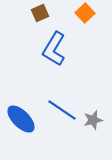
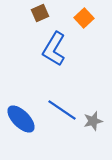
orange square: moved 1 px left, 5 px down
gray star: moved 1 px down
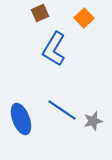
blue ellipse: rotated 24 degrees clockwise
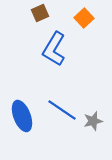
blue ellipse: moved 1 px right, 3 px up
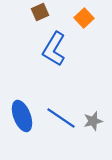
brown square: moved 1 px up
blue line: moved 1 px left, 8 px down
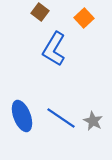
brown square: rotated 30 degrees counterclockwise
gray star: rotated 30 degrees counterclockwise
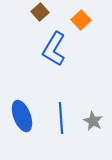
brown square: rotated 12 degrees clockwise
orange square: moved 3 px left, 2 px down
blue line: rotated 52 degrees clockwise
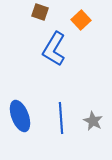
brown square: rotated 30 degrees counterclockwise
blue ellipse: moved 2 px left
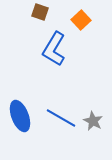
blue line: rotated 56 degrees counterclockwise
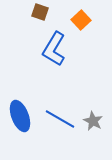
blue line: moved 1 px left, 1 px down
